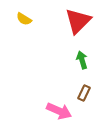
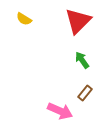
green arrow: rotated 18 degrees counterclockwise
brown rectangle: moved 1 px right; rotated 14 degrees clockwise
pink arrow: moved 1 px right
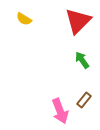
brown rectangle: moved 1 px left, 7 px down
pink arrow: rotated 45 degrees clockwise
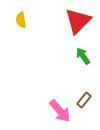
yellow semicircle: moved 3 px left, 1 px down; rotated 49 degrees clockwise
green arrow: moved 1 px right, 4 px up
pink arrow: rotated 20 degrees counterclockwise
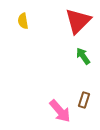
yellow semicircle: moved 2 px right, 1 px down
brown rectangle: rotated 21 degrees counterclockwise
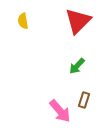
green arrow: moved 6 px left, 10 px down; rotated 102 degrees counterclockwise
